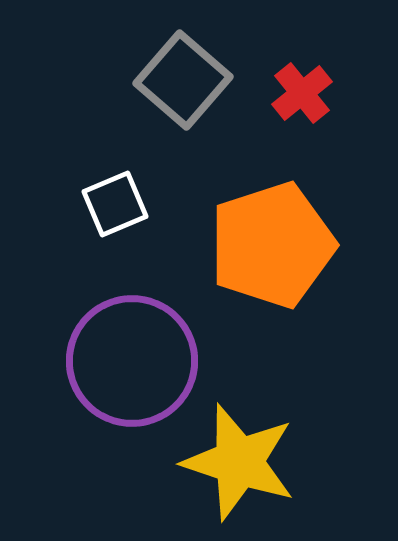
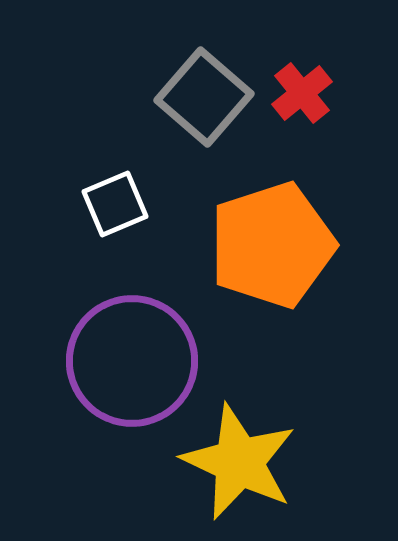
gray square: moved 21 px right, 17 px down
yellow star: rotated 7 degrees clockwise
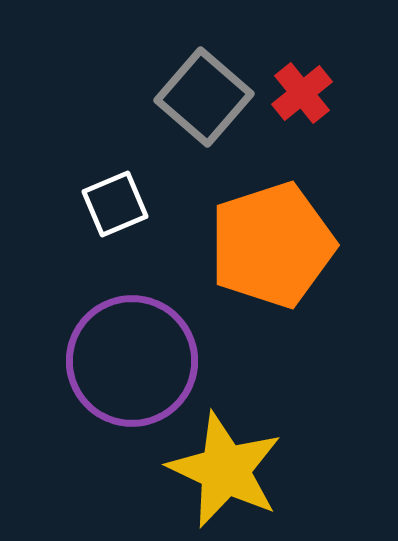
yellow star: moved 14 px left, 8 px down
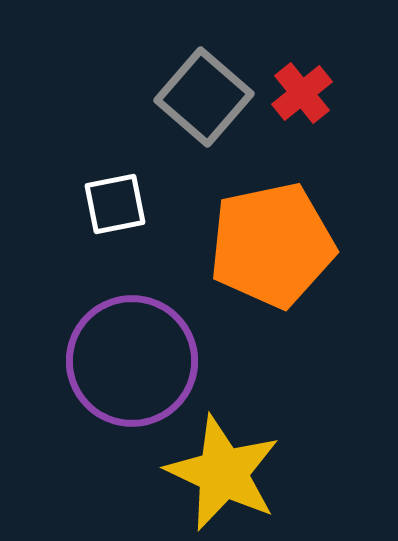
white square: rotated 12 degrees clockwise
orange pentagon: rotated 6 degrees clockwise
yellow star: moved 2 px left, 3 px down
